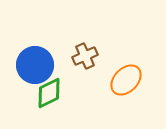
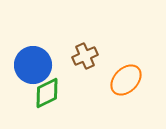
blue circle: moved 2 px left
green diamond: moved 2 px left
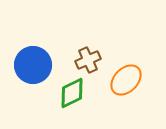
brown cross: moved 3 px right, 4 px down
green diamond: moved 25 px right
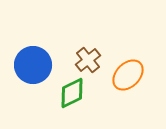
brown cross: rotated 15 degrees counterclockwise
orange ellipse: moved 2 px right, 5 px up
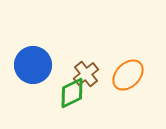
brown cross: moved 2 px left, 14 px down
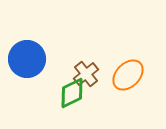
blue circle: moved 6 px left, 6 px up
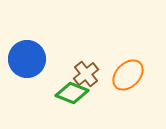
green diamond: rotated 48 degrees clockwise
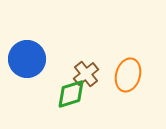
orange ellipse: rotated 28 degrees counterclockwise
green diamond: moved 1 px left, 1 px down; rotated 40 degrees counterclockwise
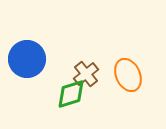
orange ellipse: rotated 40 degrees counterclockwise
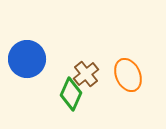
green diamond: rotated 48 degrees counterclockwise
